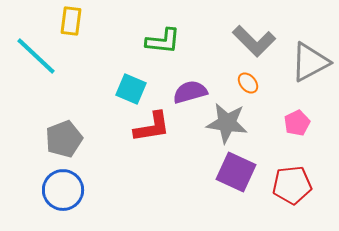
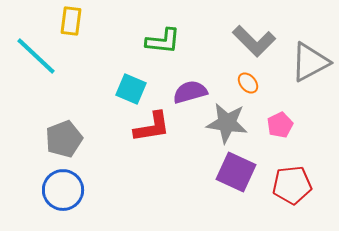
pink pentagon: moved 17 px left, 2 px down
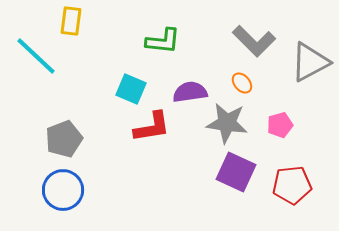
orange ellipse: moved 6 px left
purple semicircle: rotated 8 degrees clockwise
pink pentagon: rotated 10 degrees clockwise
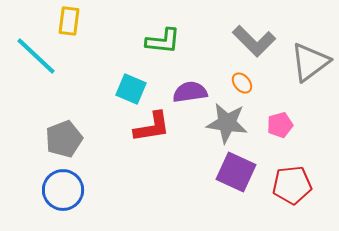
yellow rectangle: moved 2 px left
gray triangle: rotated 9 degrees counterclockwise
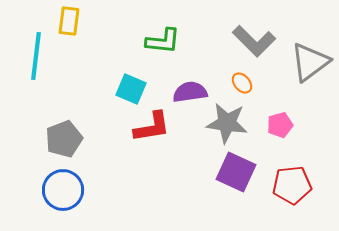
cyan line: rotated 54 degrees clockwise
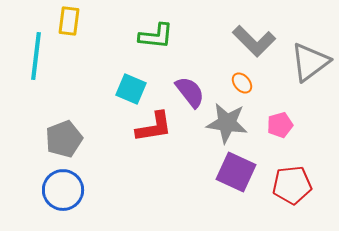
green L-shape: moved 7 px left, 5 px up
purple semicircle: rotated 60 degrees clockwise
red L-shape: moved 2 px right
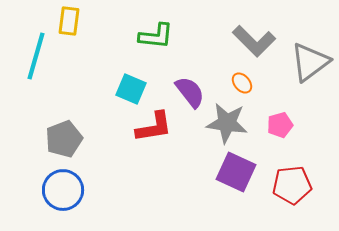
cyan line: rotated 9 degrees clockwise
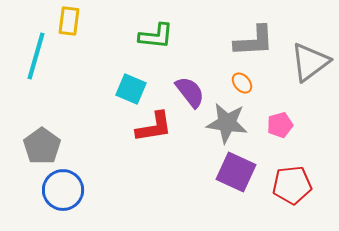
gray L-shape: rotated 48 degrees counterclockwise
gray pentagon: moved 22 px left, 7 px down; rotated 15 degrees counterclockwise
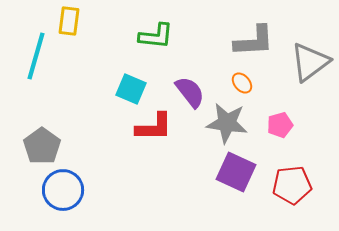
red L-shape: rotated 9 degrees clockwise
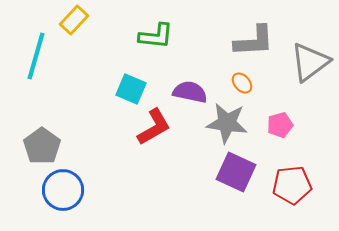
yellow rectangle: moved 5 px right, 1 px up; rotated 36 degrees clockwise
purple semicircle: rotated 40 degrees counterclockwise
red L-shape: rotated 30 degrees counterclockwise
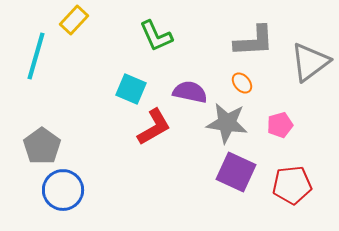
green L-shape: rotated 60 degrees clockwise
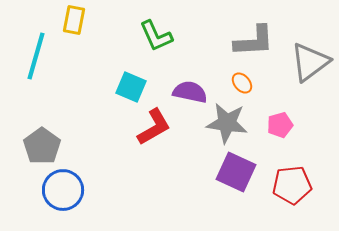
yellow rectangle: rotated 32 degrees counterclockwise
cyan square: moved 2 px up
